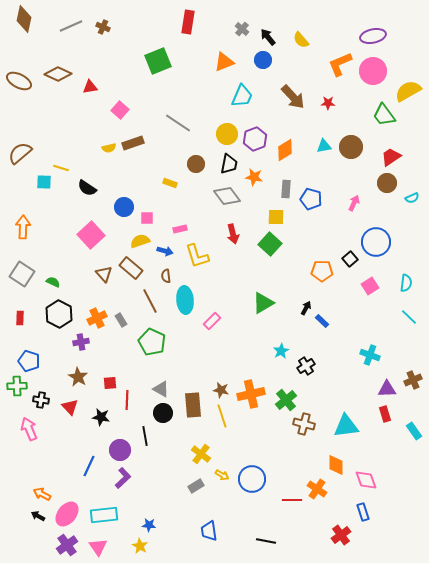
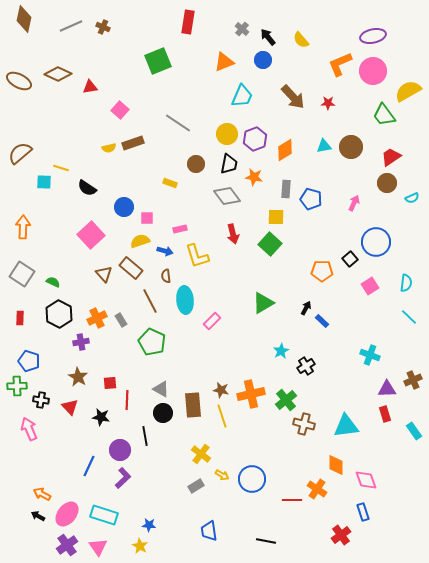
cyan rectangle at (104, 515): rotated 24 degrees clockwise
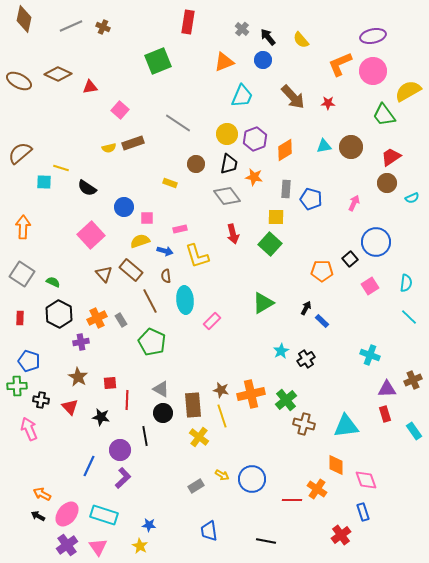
brown rectangle at (131, 268): moved 2 px down
black cross at (306, 366): moved 7 px up
yellow cross at (201, 454): moved 2 px left, 17 px up
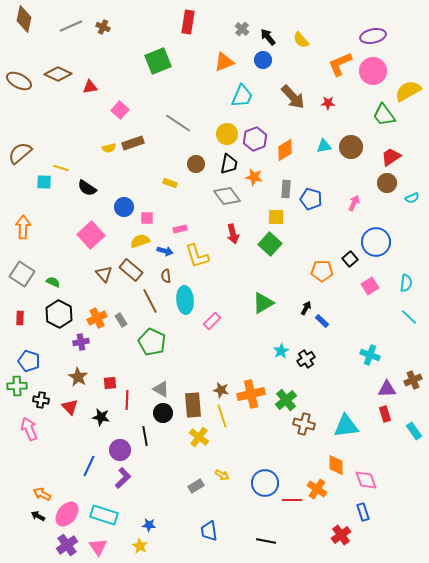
blue circle at (252, 479): moved 13 px right, 4 px down
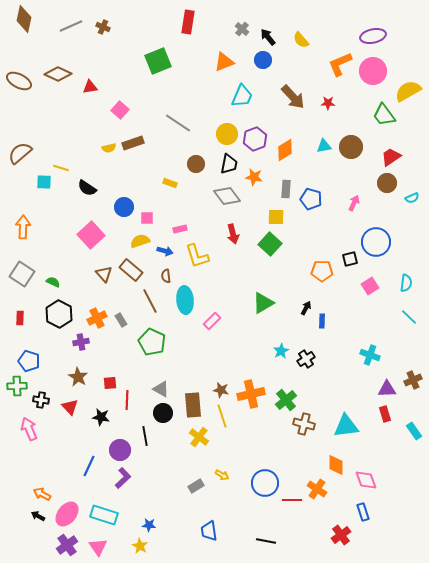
black square at (350, 259): rotated 28 degrees clockwise
blue rectangle at (322, 321): rotated 48 degrees clockwise
